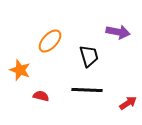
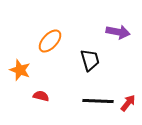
black trapezoid: moved 1 px right, 4 px down
black line: moved 11 px right, 11 px down
red arrow: rotated 18 degrees counterclockwise
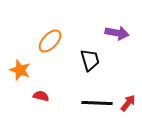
purple arrow: moved 1 px left, 1 px down
black line: moved 1 px left, 2 px down
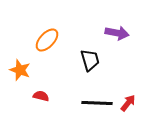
orange ellipse: moved 3 px left, 1 px up
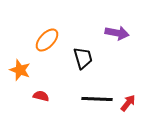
black trapezoid: moved 7 px left, 2 px up
black line: moved 4 px up
